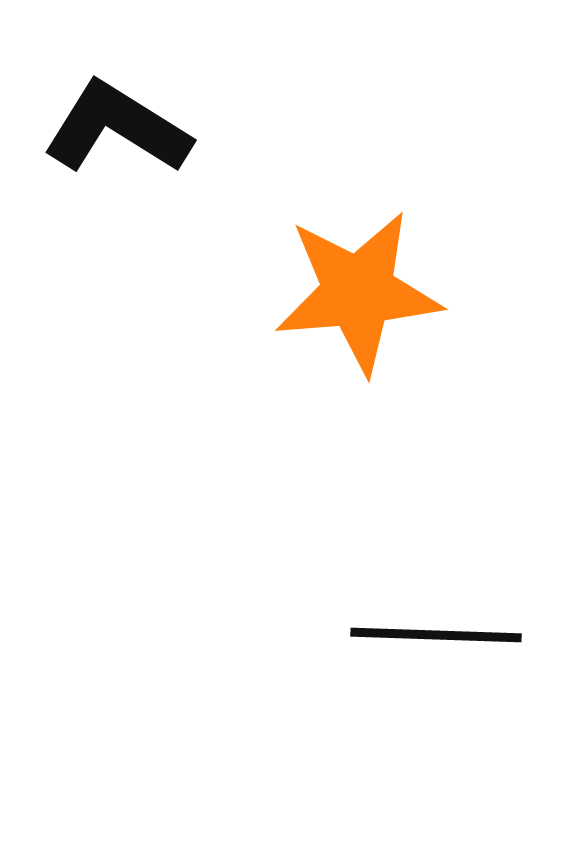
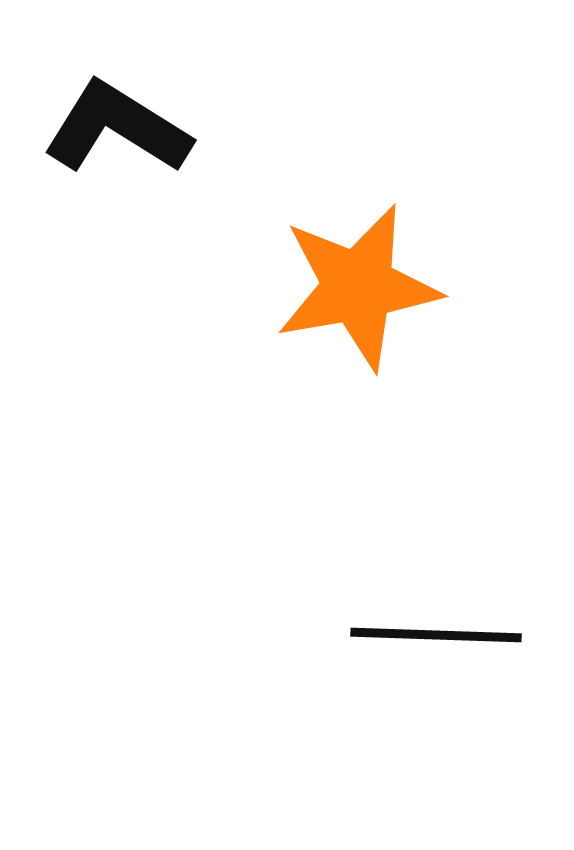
orange star: moved 5 px up; rotated 5 degrees counterclockwise
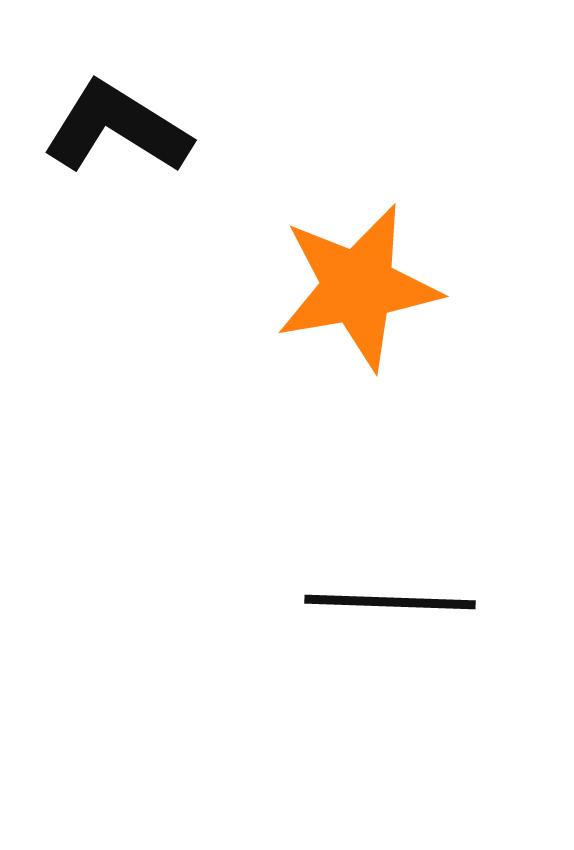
black line: moved 46 px left, 33 px up
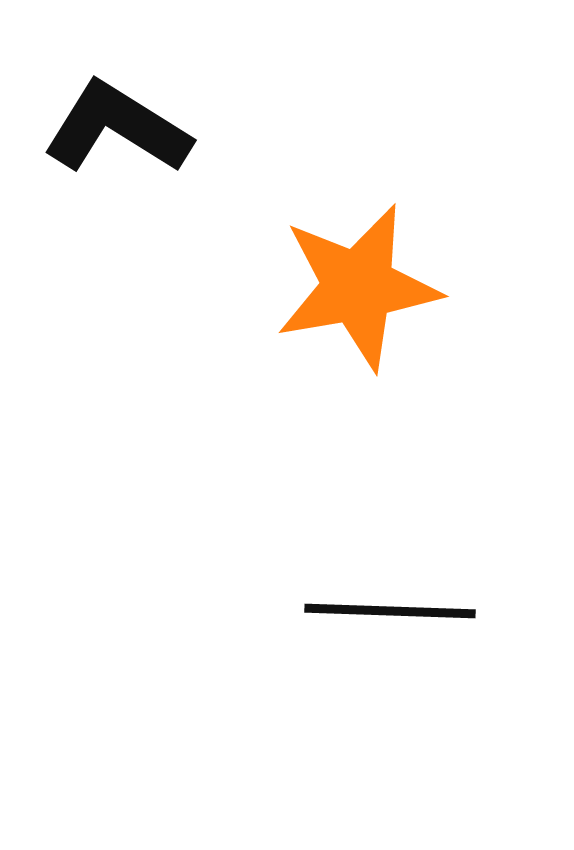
black line: moved 9 px down
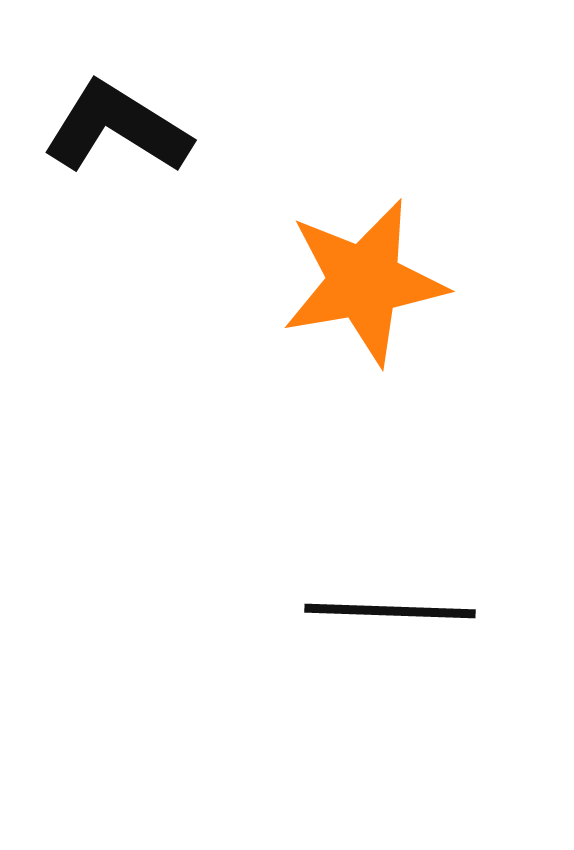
orange star: moved 6 px right, 5 px up
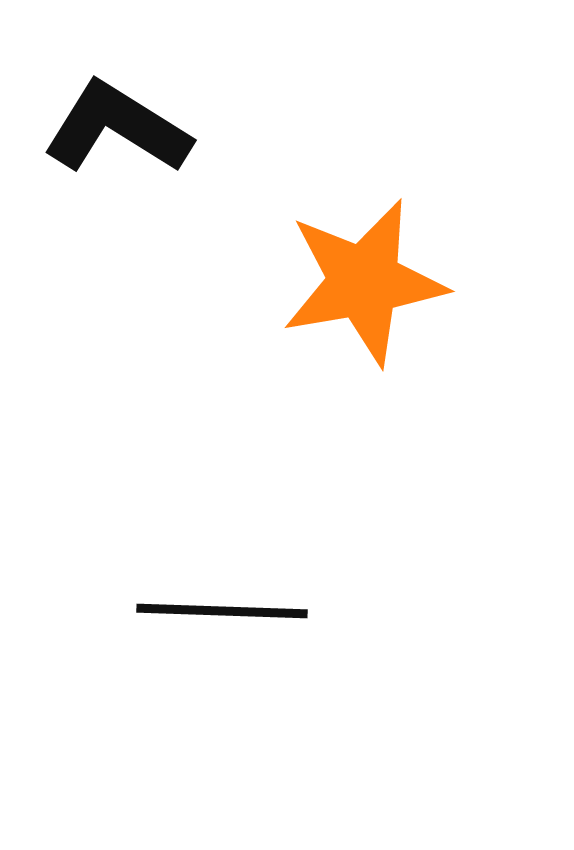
black line: moved 168 px left
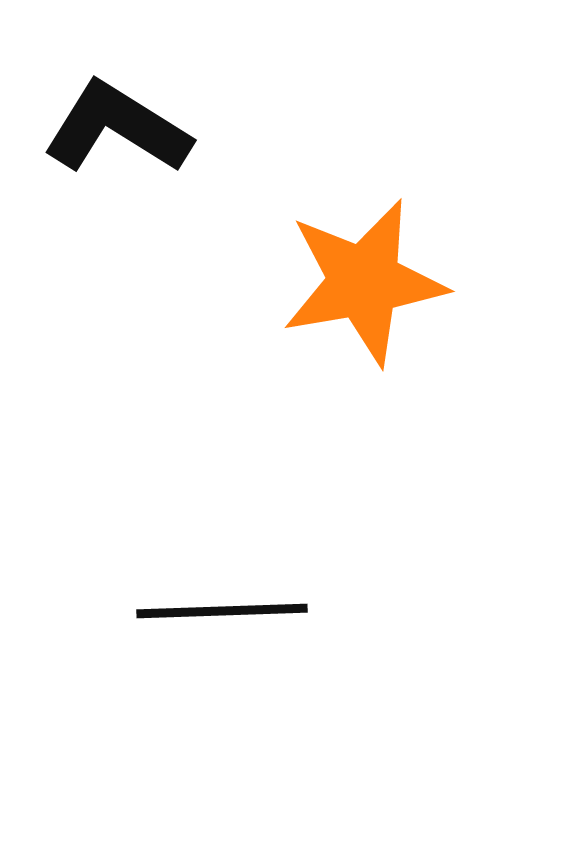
black line: rotated 4 degrees counterclockwise
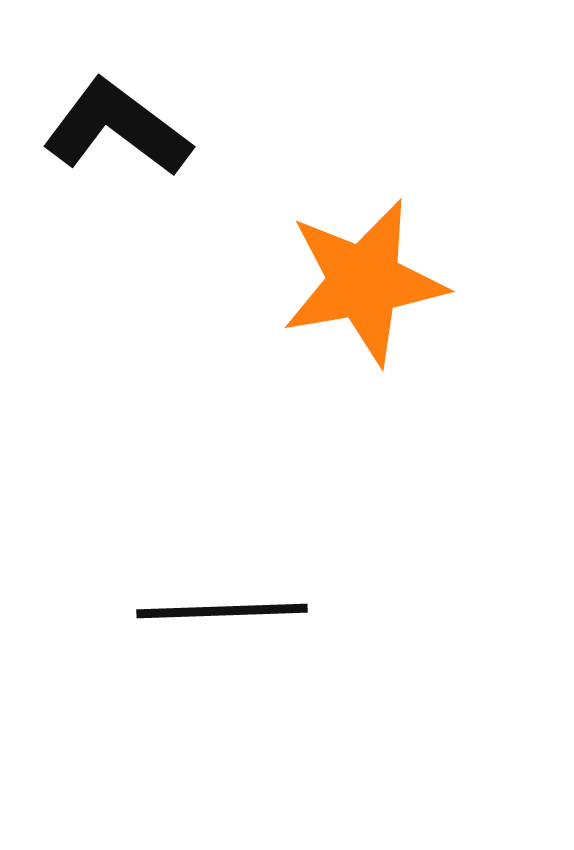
black L-shape: rotated 5 degrees clockwise
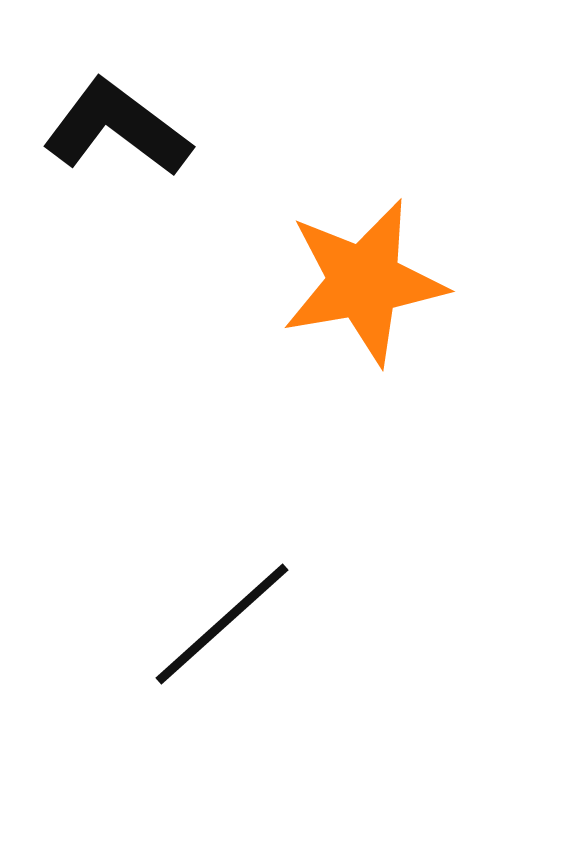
black line: moved 13 px down; rotated 40 degrees counterclockwise
